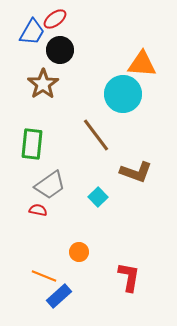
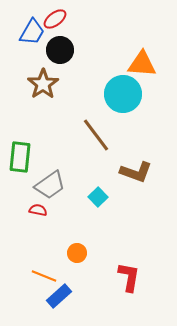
green rectangle: moved 12 px left, 13 px down
orange circle: moved 2 px left, 1 px down
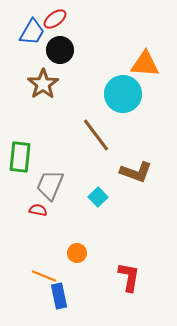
orange triangle: moved 3 px right
gray trapezoid: rotated 148 degrees clockwise
blue rectangle: rotated 60 degrees counterclockwise
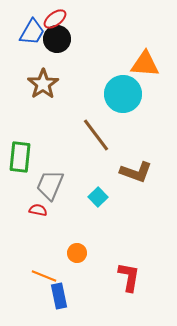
black circle: moved 3 px left, 11 px up
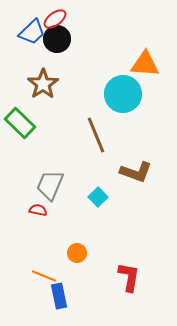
blue trapezoid: rotated 16 degrees clockwise
brown line: rotated 15 degrees clockwise
green rectangle: moved 34 px up; rotated 52 degrees counterclockwise
